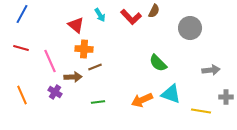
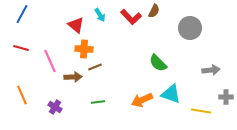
purple cross: moved 15 px down
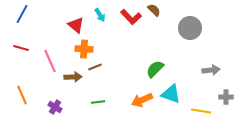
brown semicircle: moved 1 px up; rotated 72 degrees counterclockwise
green semicircle: moved 3 px left, 6 px down; rotated 90 degrees clockwise
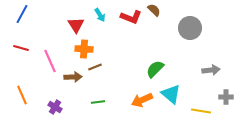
red L-shape: rotated 25 degrees counterclockwise
red triangle: rotated 18 degrees clockwise
cyan triangle: rotated 20 degrees clockwise
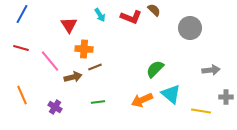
red triangle: moved 7 px left
pink line: rotated 15 degrees counterclockwise
brown arrow: rotated 12 degrees counterclockwise
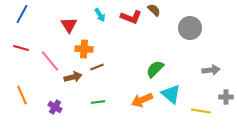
brown line: moved 2 px right
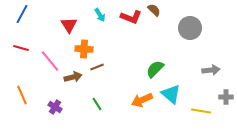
green line: moved 1 px left, 2 px down; rotated 64 degrees clockwise
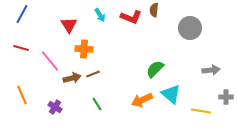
brown semicircle: rotated 128 degrees counterclockwise
brown line: moved 4 px left, 7 px down
brown arrow: moved 1 px left, 1 px down
